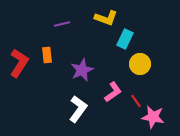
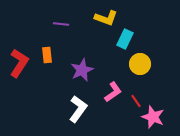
purple line: moved 1 px left; rotated 21 degrees clockwise
pink star: rotated 10 degrees clockwise
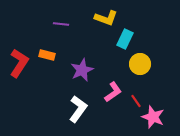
orange rectangle: rotated 70 degrees counterclockwise
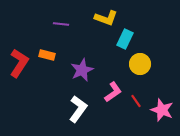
pink star: moved 9 px right, 7 px up
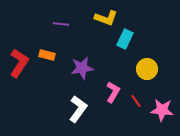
yellow circle: moved 7 px right, 5 px down
purple star: moved 2 px up; rotated 15 degrees clockwise
pink L-shape: rotated 25 degrees counterclockwise
pink star: rotated 15 degrees counterclockwise
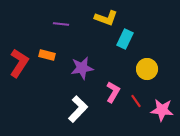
white L-shape: rotated 8 degrees clockwise
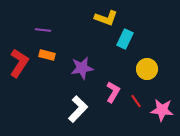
purple line: moved 18 px left, 6 px down
